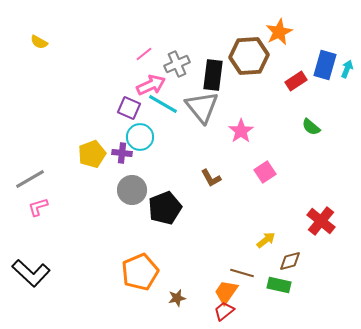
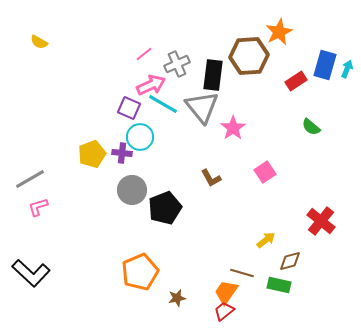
pink star: moved 8 px left, 3 px up
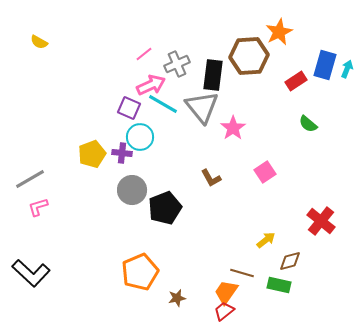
green semicircle: moved 3 px left, 3 px up
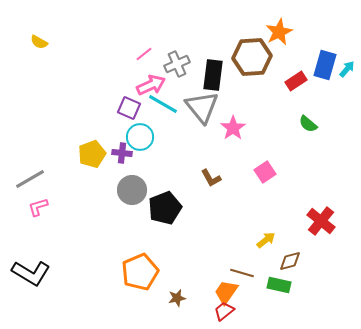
brown hexagon: moved 3 px right, 1 px down
cyan arrow: rotated 18 degrees clockwise
black L-shape: rotated 12 degrees counterclockwise
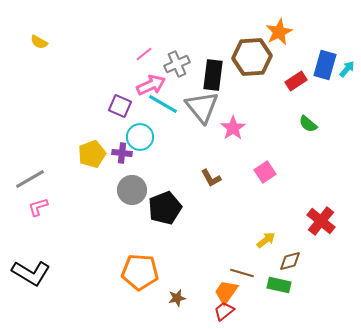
purple square: moved 9 px left, 2 px up
orange pentagon: rotated 27 degrees clockwise
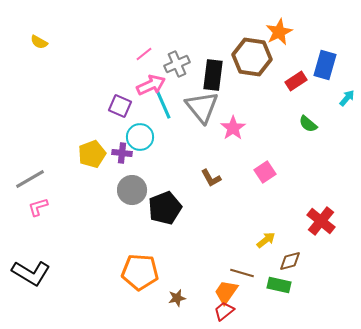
brown hexagon: rotated 12 degrees clockwise
cyan arrow: moved 29 px down
cyan line: rotated 36 degrees clockwise
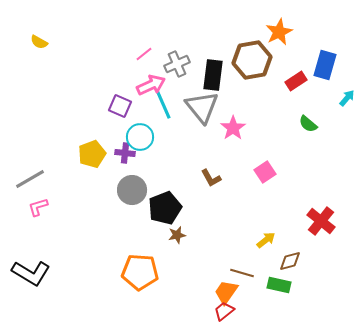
brown hexagon: moved 3 px down; rotated 18 degrees counterclockwise
purple cross: moved 3 px right
brown star: moved 63 px up
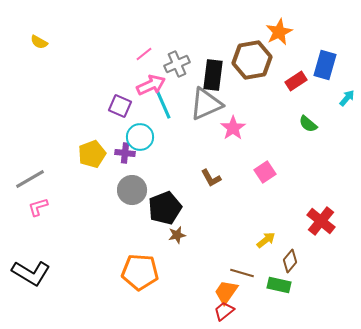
gray triangle: moved 4 px right, 3 px up; rotated 45 degrees clockwise
brown diamond: rotated 35 degrees counterclockwise
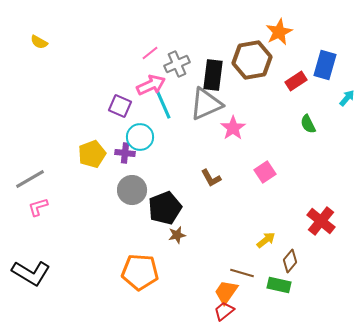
pink line: moved 6 px right, 1 px up
green semicircle: rotated 24 degrees clockwise
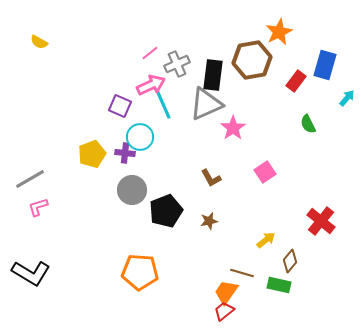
red rectangle: rotated 20 degrees counterclockwise
black pentagon: moved 1 px right, 3 px down
brown star: moved 32 px right, 14 px up
